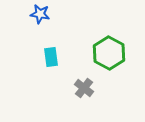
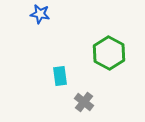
cyan rectangle: moved 9 px right, 19 px down
gray cross: moved 14 px down
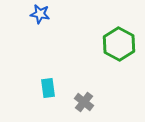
green hexagon: moved 10 px right, 9 px up
cyan rectangle: moved 12 px left, 12 px down
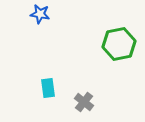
green hexagon: rotated 20 degrees clockwise
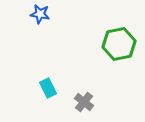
cyan rectangle: rotated 18 degrees counterclockwise
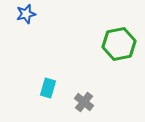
blue star: moved 14 px left; rotated 24 degrees counterclockwise
cyan rectangle: rotated 42 degrees clockwise
